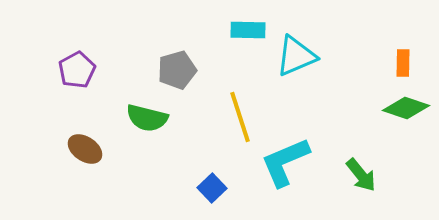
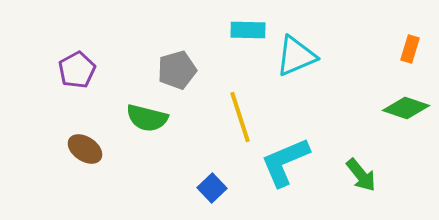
orange rectangle: moved 7 px right, 14 px up; rotated 16 degrees clockwise
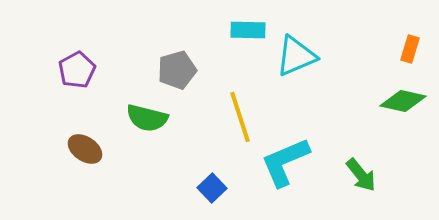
green diamond: moved 3 px left, 7 px up; rotated 6 degrees counterclockwise
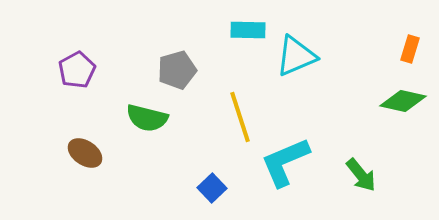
brown ellipse: moved 4 px down
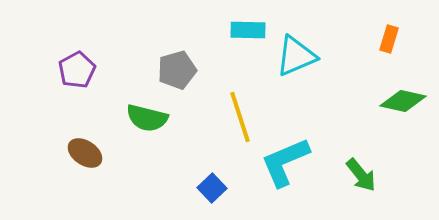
orange rectangle: moved 21 px left, 10 px up
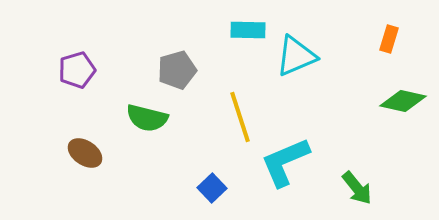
purple pentagon: rotated 12 degrees clockwise
green arrow: moved 4 px left, 13 px down
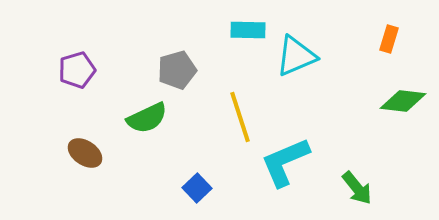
green diamond: rotated 6 degrees counterclockwise
green semicircle: rotated 39 degrees counterclockwise
blue square: moved 15 px left
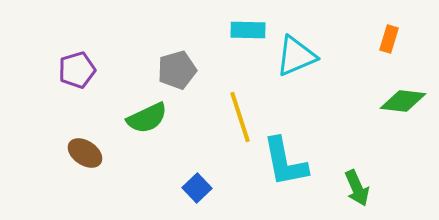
cyan L-shape: rotated 78 degrees counterclockwise
green arrow: rotated 15 degrees clockwise
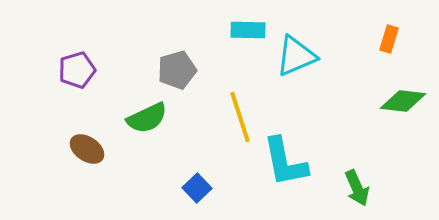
brown ellipse: moved 2 px right, 4 px up
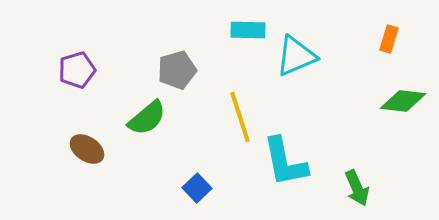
green semicircle: rotated 15 degrees counterclockwise
